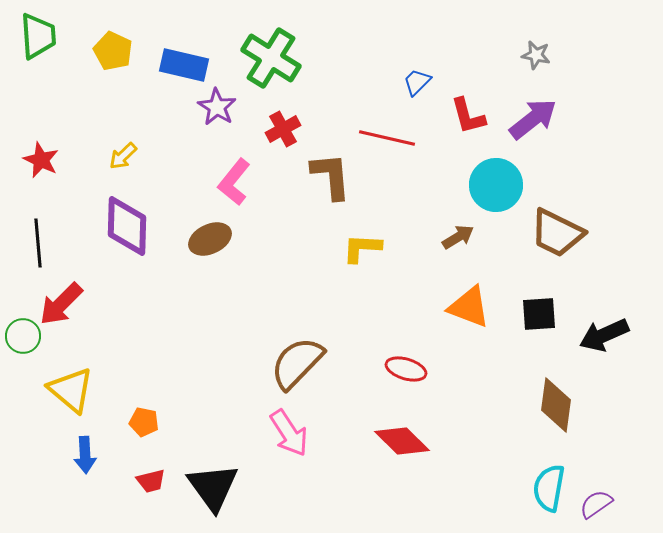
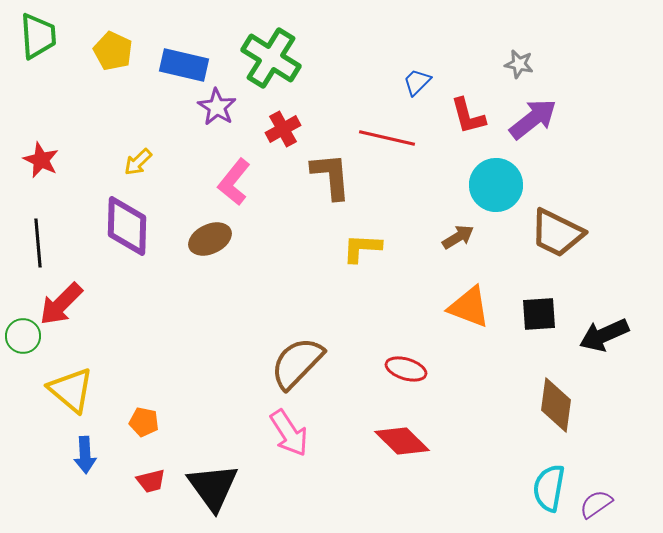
gray star: moved 17 px left, 9 px down
yellow arrow: moved 15 px right, 6 px down
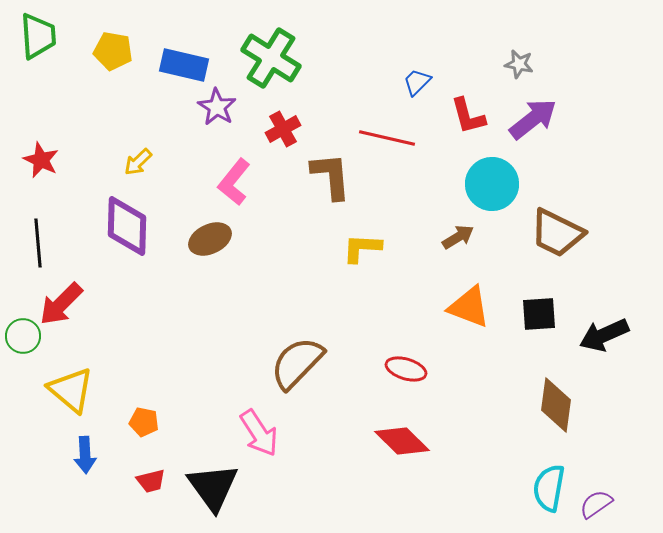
yellow pentagon: rotated 15 degrees counterclockwise
cyan circle: moved 4 px left, 1 px up
pink arrow: moved 30 px left
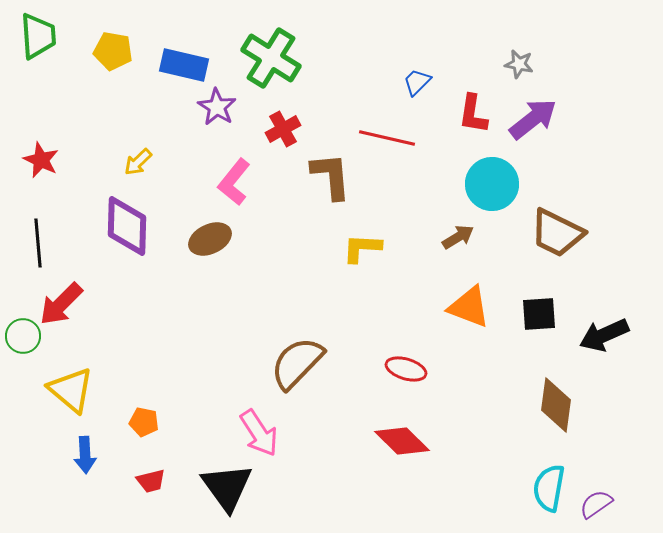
red L-shape: moved 5 px right, 2 px up; rotated 24 degrees clockwise
black triangle: moved 14 px right
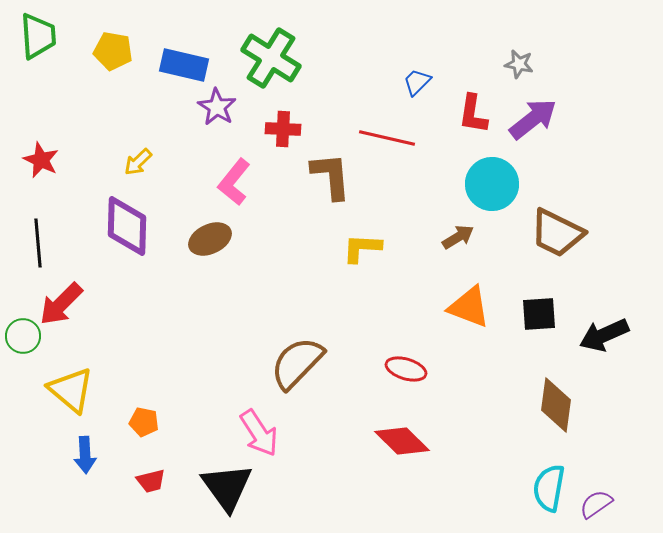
red cross: rotated 32 degrees clockwise
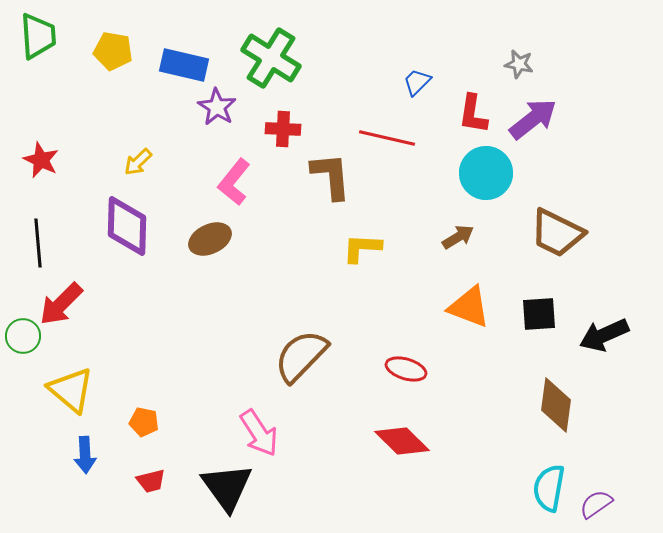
cyan circle: moved 6 px left, 11 px up
brown semicircle: moved 4 px right, 7 px up
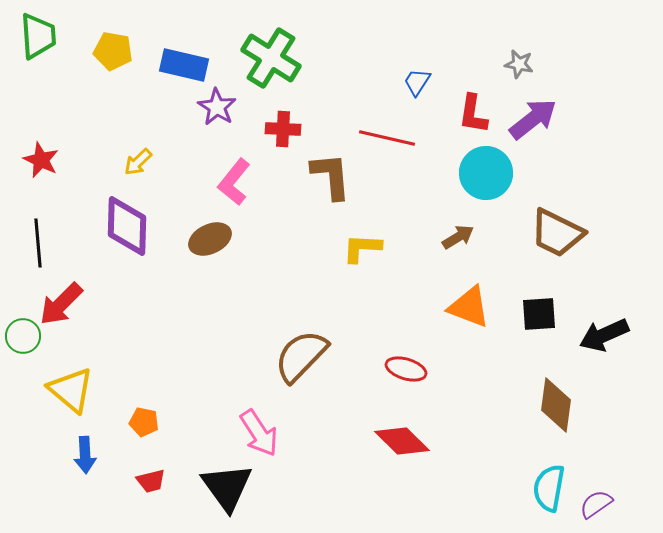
blue trapezoid: rotated 12 degrees counterclockwise
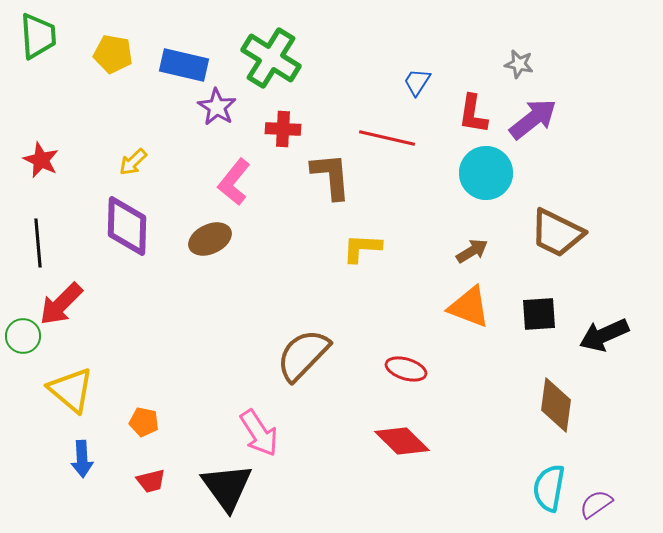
yellow pentagon: moved 3 px down
yellow arrow: moved 5 px left
brown arrow: moved 14 px right, 14 px down
brown semicircle: moved 2 px right, 1 px up
blue arrow: moved 3 px left, 4 px down
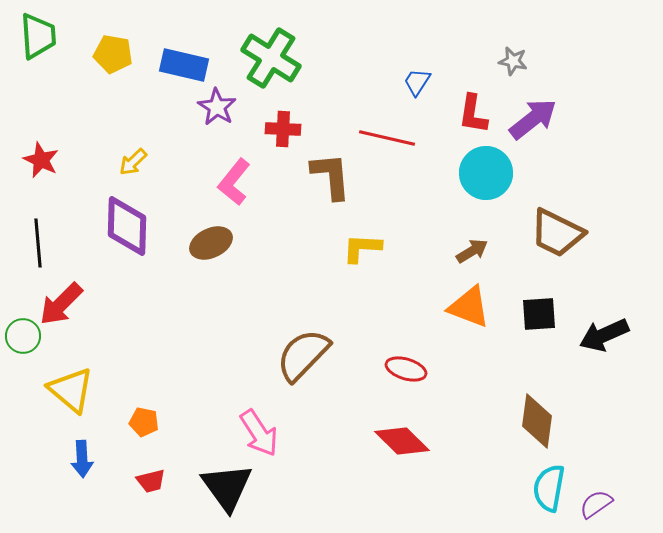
gray star: moved 6 px left, 3 px up
brown ellipse: moved 1 px right, 4 px down
brown diamond: moved 19 px left, 16 px down
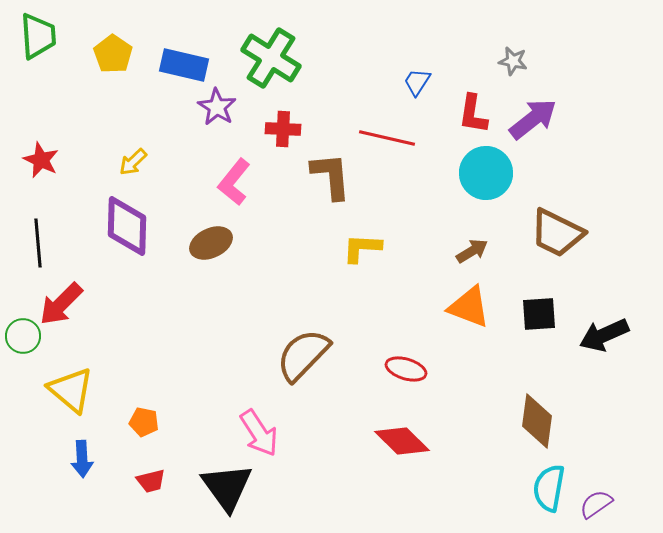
yellow pentagon: rotated 24 degrees clockwise
